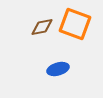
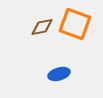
blue ellipse: moved 1 px right, 5 px down
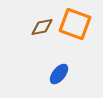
blue ellipse: rotated 35 degrees counterclockwise
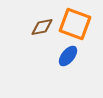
blue ellipse: moved 9 px right, 18 px up
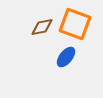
blue ellipse: moved 2 px left, 1 px down
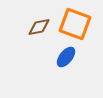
brown diamond: moved 3 px left
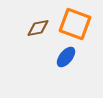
brown diamond: moved 1 px left, 1 px down
